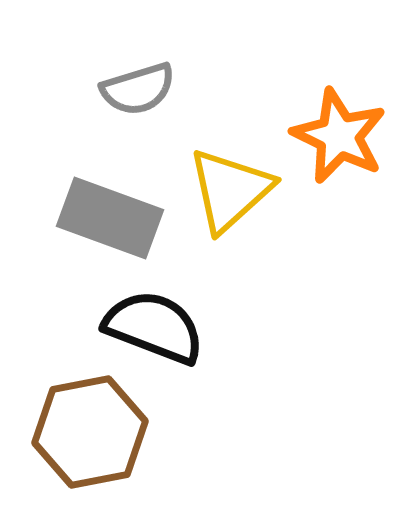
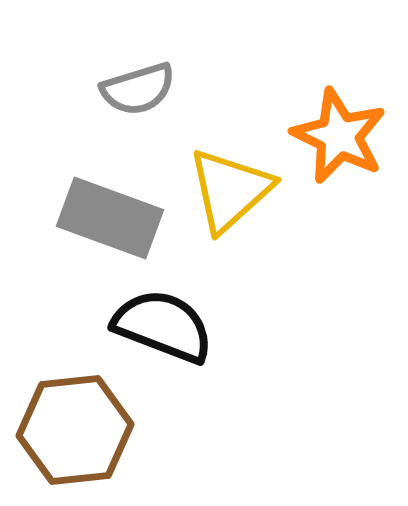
black semicircle: moved 9 px right, 1 px up
brown hexagon: moved 15 px left, 2 px up; rotated 5 degrees clockwise
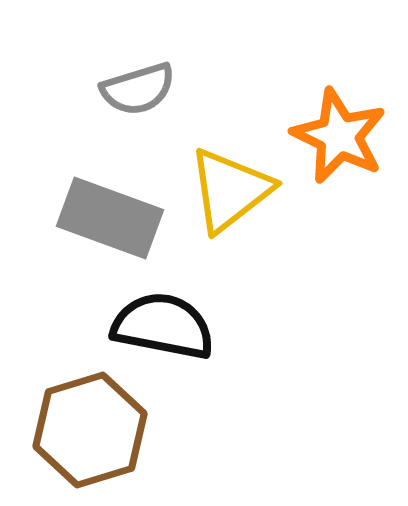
yellow triangle: rotated 4 degrees clockwise
black semicircle: rotated 10 degrees counterclockwise
brown hexagon: moved 15 px right; rotated 11 degrees counterclockwise
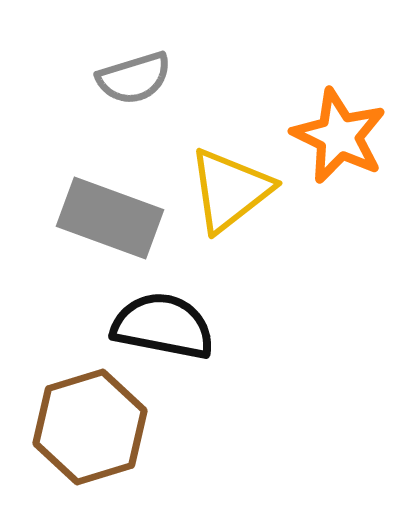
gray semicircle: moved 4 px left, 11 px up
brown hexagon: moved 3 px up
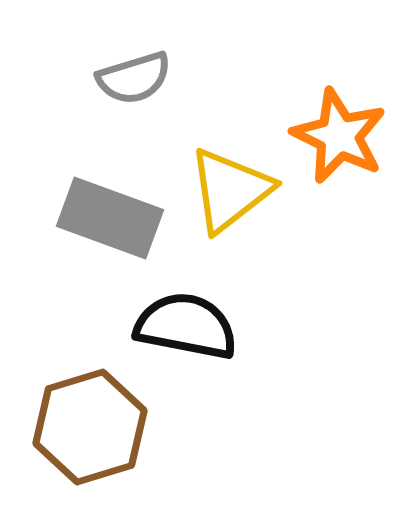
black semicircle: moved 23 px right
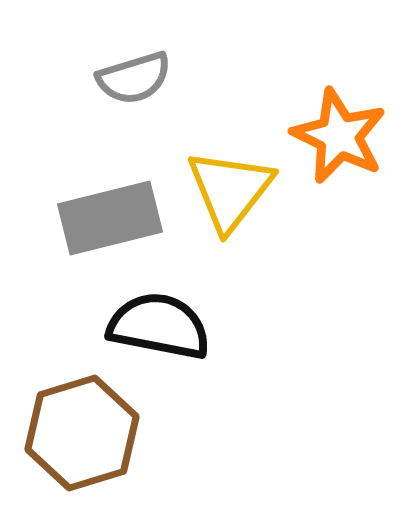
yellow triangle: rotated 14 degrees counterclockwise
gray rectangle: rotated 34 degrees counterclockwise
black semicircle: moved 27 px left
brown hexagon: moved 8 px left, 6 px down
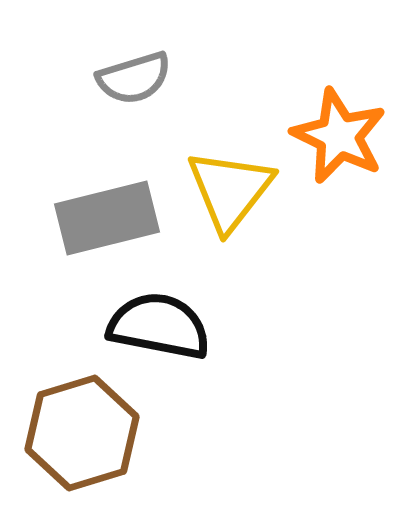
gray rectangle: moved 3 px left
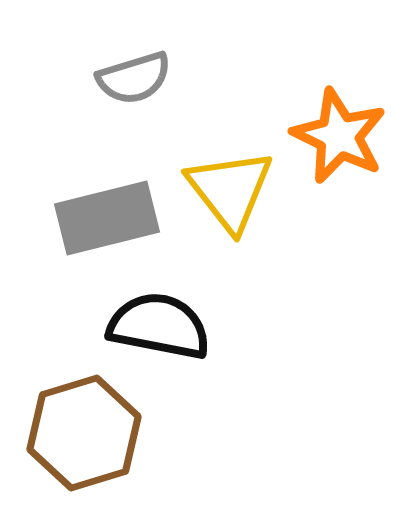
yellow triangle: rotated 16 degrees counterclockwise
brown hexagon: moved 2 px right
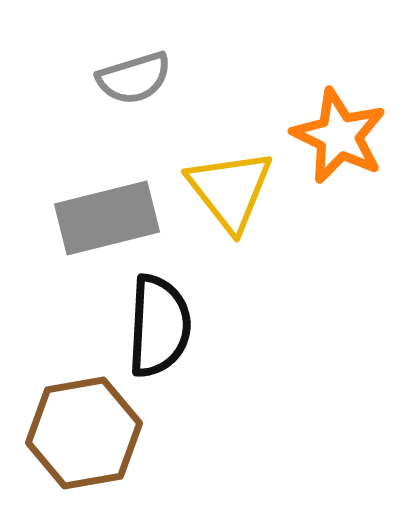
black semicircle: rotated 82 degrees clockwise
brown hexagon: rotated 7 degrees clockwise
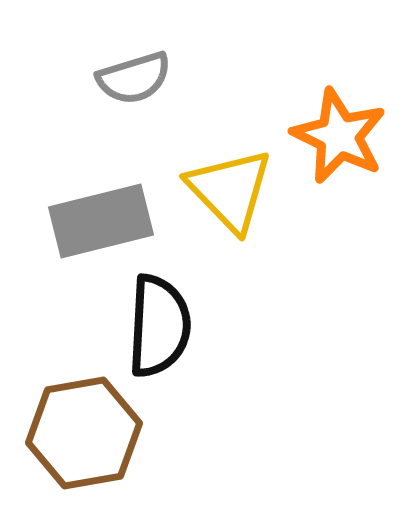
yellow triangle: rotated 6 degrees counterclockwise
gray rectangle: moved 6 px left, 3 px down
